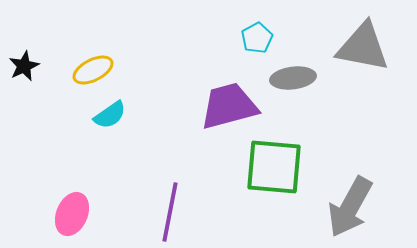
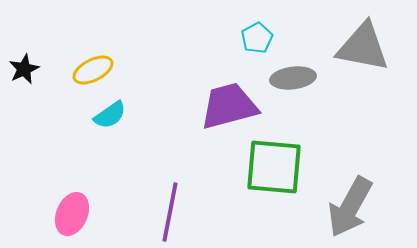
black star: moved 3 px down
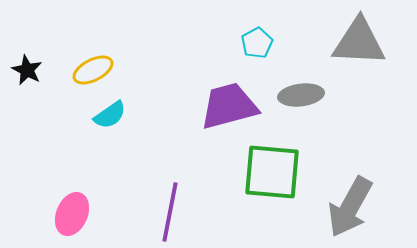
cyan pentagon: moved 5 px down
gray triangle: moved 4 px left, 5 px up; rotated 8 degrees counterclockwise
black star: moved 3 px right, 1 px down; rotated 20 degrees counterclockwise
gray ellipse: moved 8 px right, 17 px down
green square: moved 2 px left, 5 px down
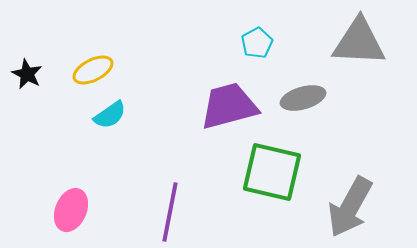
black star: moved 4 px down
gray ellipse: moved 2 px right, 3 px down; rotated 9 degrees counterclockwise
green square: rotated 8 degrees clockwise
pink ellipse: moved 1 px left, 4 px up
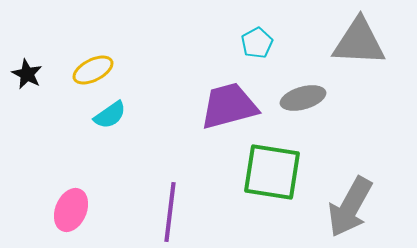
green square: rotated 4 degrees counterclockwise
purple line: rotated 4 degrees counterclockwise
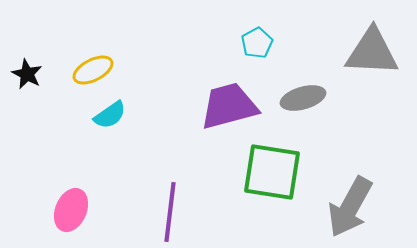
gray triangle: moved 13 px right, 10 px down
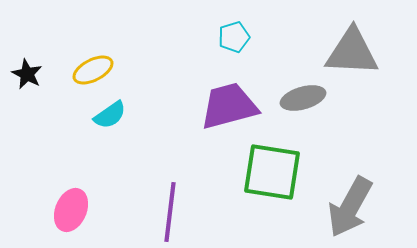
cyan pentagon: moved 23 px left, 6 px up; rotated 12 degrees clockwise
gray triangle: moved 20 px left
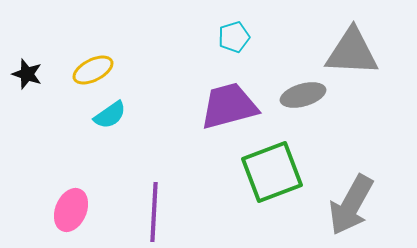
black star: rotated 8 degrees counterclockwise
gray ellipse: moved 3 px up
green square: rotated 30 degrees counterclockwise
gray arrow: moved 1 px right, 2 px up
purple line: moved 16 px left; rotated 4 degrees counterclockwise
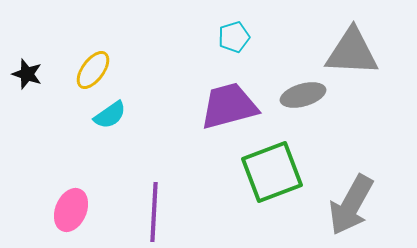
yellow ellipse: rotated 27 degrees counterclockwise
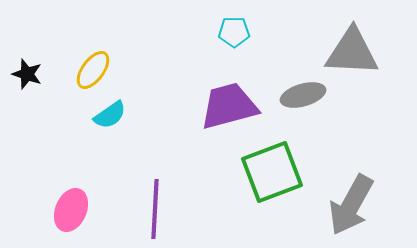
cyan pentagon: moved 5 px up; rotated 16 degrees clockwise
purple line: moved 1 px right, 3 px up
